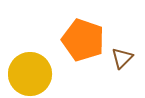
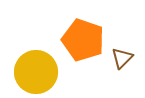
yellow circle: moved 6 px right, 2 px up
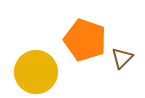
orange pentagon: moved 2 px right
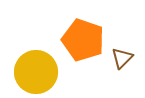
orange pentagon: moved 2 px left
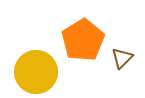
orange pentagon: rotated 21 degrees clockwise
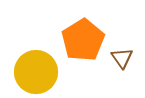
brown triangle: rotated 20 degrees counterclockwise
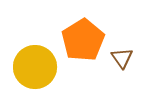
yellow circle: moved 1 px left, 5 px up
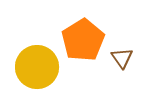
yellow circle: moved 2 px right
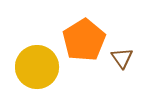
orange pentagon: moved 1 px right
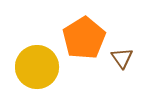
orange pentagon: moved 2 px up
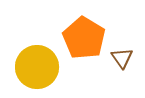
orange pentagon: rotated 9 degrees counterclockwise
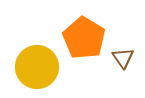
brown triangle: moved 1 px right
